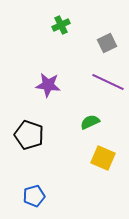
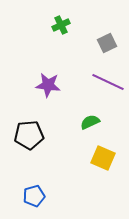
black pentagon: rotated 24 degrees counterclockwise
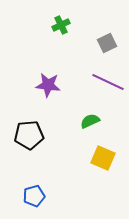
green semicircle: moved 1 px up
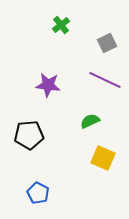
green cross: rotated 12 degrees counterclockwise
purple line: moved 3 px left, 2 px up
blue pentagon: moved 4 px right, 3 px up; rotated 30 degrees counterclockwise
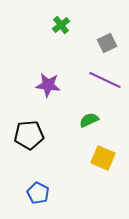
green semicircle: moved 1 px left, 1 px up
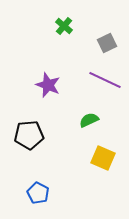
green cross: moved 3 px right, 1 px down; rotated 12 degrees counterclockwise
purple star: rotated 15 degrees clockwise
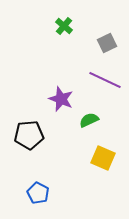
purple star: moved 13 px right, 14 px down
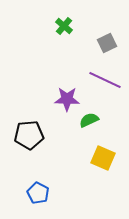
purple star: moved 6 px right; rotated 20 degrees counterclockwise
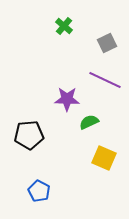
green semicircle: moved 2 px down
yellow square: moved 1 px right
blue pentagon: moved 1 px right, 2 px up
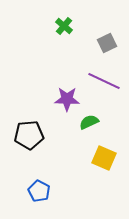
purple line: moved 1 px left, 1 px down
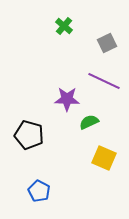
black pentagon: rotated 20 degrees clockwise
